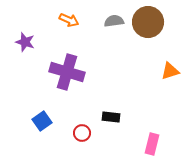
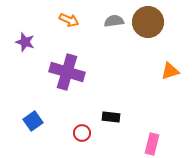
blue square: moved 9 px left
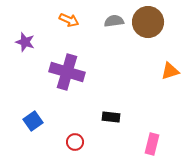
red circle: moved 7 px left, 9 px down
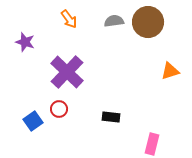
orange arrow: moved 1 px up; rotated 30 degrees clockwise
purple cross: rotated 28 degrees clockwise
red circle: moved 16 px left, 33 px up
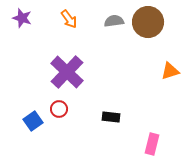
purple star: moved 3 px left, 24 px up
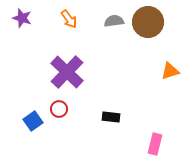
pink rectangle: moved 3 px right
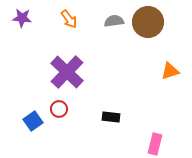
purple star: rotated 12 degrees counterclockwise
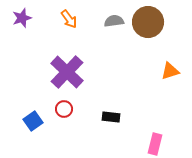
purple star: rotated 24 degrees counterclockwise
red circle: moved 5 px right
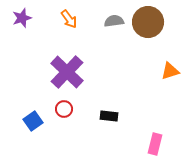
black rectangle: moved 2 px left, 1 px up
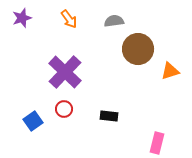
brown circle: moved 10 px left, 27 px down
purple cross: moved 2 px left
pink rectangle: moved 2 px right, 1 px up
